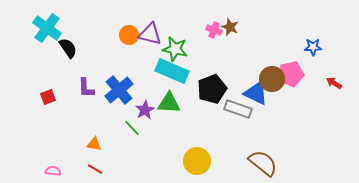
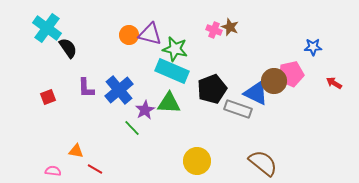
brown circle: moved 2 px right, 2 px down
orange triangle: moved 18 px left, 7 px down
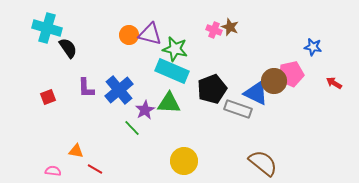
cyan cross: rotated 20 degrees counterclockwise
blue star: rotated 12 degrees clockwise
yellow circle: moved 13 px left
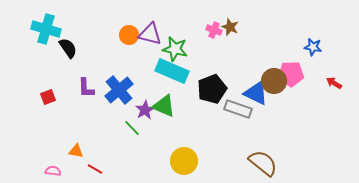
cyan cross: moved 1 px left, 1 px down
pink pentagon: rotated 10 degrees clockwise
green triangle: moved 5 px left, 3 px down; rotated 20 degrees clockwise
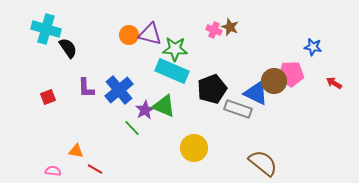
green star: rotated 10 degrees counterclockwise
yellow circle: moved 10 px right, 13 px up
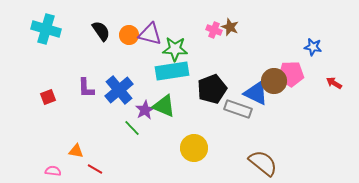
black semicircle: moved 33 px right, 17 px up
cyan rectangle: rotated 32 degrees counterclockwise
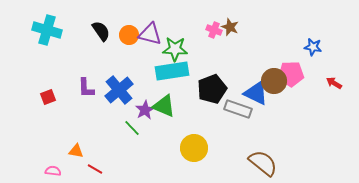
cyan cross: moved 1 px right, 1 px down
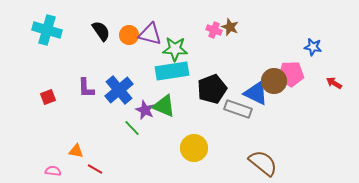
purple star: rotated 18 degrees counterclockwise
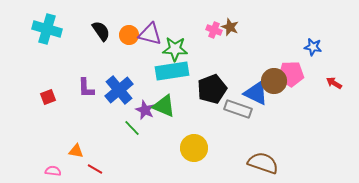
cyan cross: moved 1 px up
brown semicircle: rotated 20 degrees counterclockwise
